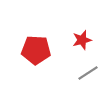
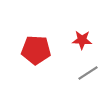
red star: rotated 18 degrees clockwise
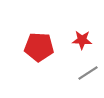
red pentagon: moved 3 px right, 3 px up
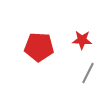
gray line: rotated 30 degrees counterclockwise
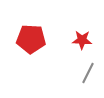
red pentagon: moved 8 px left, 8 px up
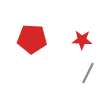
red pentagon: moved 1 px right
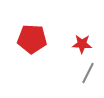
red star: moved 4 px down
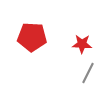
red pentagon: moved 2 px up
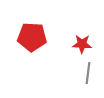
gray line: rotated 20 degrees counterclockwise
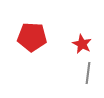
red star: rotated 24 degrees clockwise
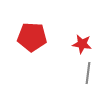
red star: rotated 18 degrees counterclockwise
